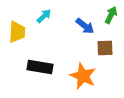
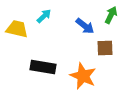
yellow trapezoid: moved 3 px up; rotated 80 degrees counterclockwise
black rectangle: moved 3 px right
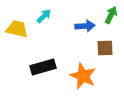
blue arrow: rotated 42 degrees counterclockwise
black rectangle: rotated 25 degrees counterclockwise
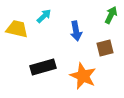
blue arrow: moved 9 px left, 5 px down; rotated 84 degrees clockwise
brown square: rotated 12 degrees counterclockwise
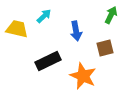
black rectangle: moved 5 px right, 6 px up; rotated 10 degrees counterclockwise
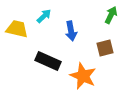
blue arrow: moved 5 px left
black rectangle: rotated 50 degrees clockwise
